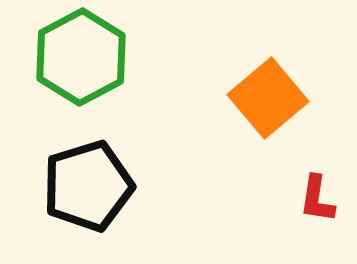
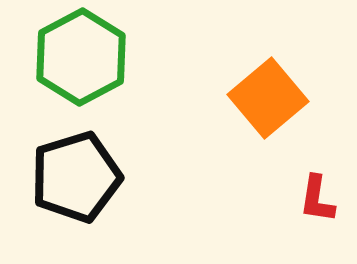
black pentagon: moved 12 px left, 9 px up
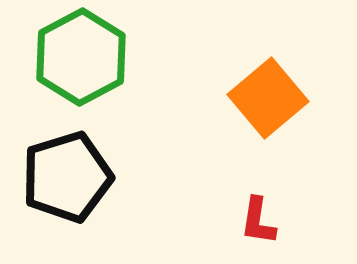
black pentagon: moved 9 px left
red L-shape: moved 59 px left, 22 px down
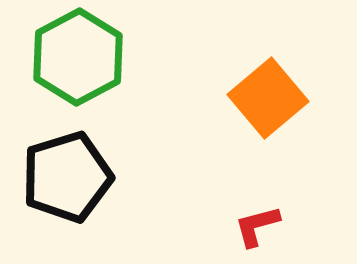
green hexagon: moved 3 px left
red L-shape: moved 1 px left, 5 px down; rotated 66 degrees clockwise
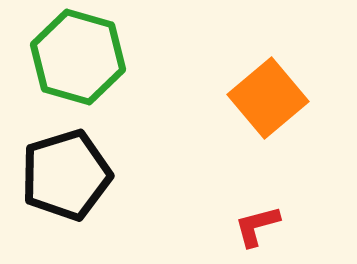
green hexagon: rotated 16 degrees counterclockwise
black pentagon: moved 1 px left, 2 px up
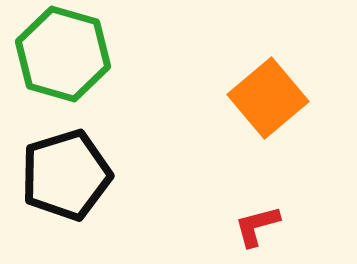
green hexagon: moved 15 px left, 3 px up
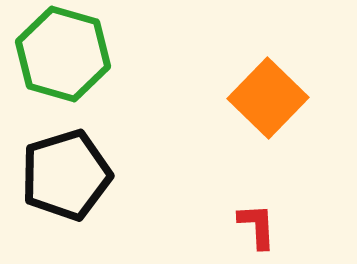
orange square: rotated 6 degrees counterclockwise
red L-shape: rotated 102 degrees clockwise
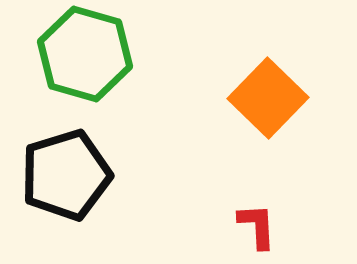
green hexagon: moved 22 px right
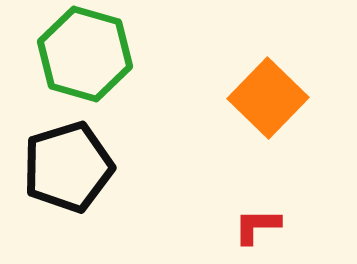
black pentagon: moved 2 px right, 8 px up
red L-shape: rotated 87 degrees counterclockwise
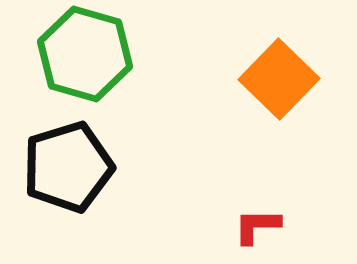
orange square: moved 11 px right, 19 px up
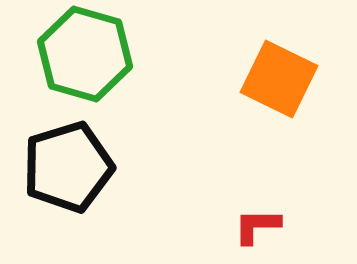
orange square: rotated 18 degrees counterclockwise
